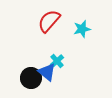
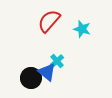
cyan star: rotated 30 degrees clockwise
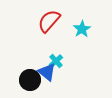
cyan star: rotated 24 degrees clockwise
cyan cross: moved 1 px left
black circle: moved 1 px left, 2 px down
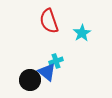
red semicircle: rotated 60 degrees counterclockwise
cyan star: moved 4 px down
cyan cross: rotated 24 degrees clockwise
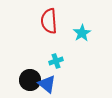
red semicircle: rotated 15 degrees clockwise
blue triangle: moved 12 px down
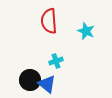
cyan star: moved 4 px right, 2 px up; rotated 18 degrees counterclockwise
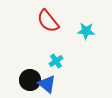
red semicircle: moved 1 px left; rotated 35 degrees counterclockwise
cyan star: rotated 18 degrees counterclockwise
cyan cross: rotated 16 degrees counterclockwise
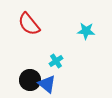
red semicircle: moved 19 px left, 3 px down
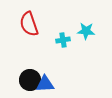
red semicircle: rotated 20 degrees clockwise
cyan cross: moved 7 px right, 21 px up; rotated 24 degrees clockwise
blue triangle: moved 2 px left; rotated 42 degrees counterclockwise
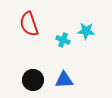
cyan cross: rotated 32 degrees clockwise
black circle: moved 3 px right
blue triangle: moved 19 px right, 4 px up
